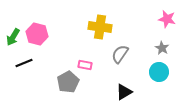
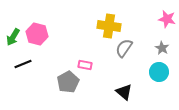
yellow cross: moved 9 px right, 1 px up
gray semicircle: moved 4 px right, 6 px up
black line: moved 1 px left, 1 px down
black triangle: rotated 48 degrees counterclockwise
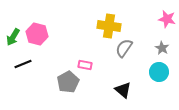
black triangle: moved 1 px left, 2 px up
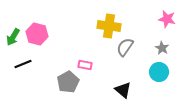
gray semicircle: moved 1 px right, 1 px up
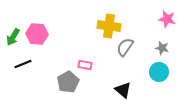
pink hexagon: rotated 10 degrees counterclockwise
gray star: rotated 16 degrees counterclockwise
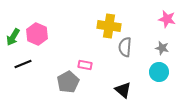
pink hexagon: rotated 20 degrees clockwise
gray semicircle: rotated 30 degrees counterclockwise
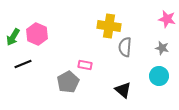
cyan circle: moved 4 px down
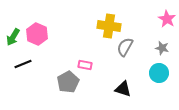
pink star: rotated 18 degrees clockwise
gray semicircle: rotated 24 degrees clockwise
cyan circle: moved 3 px up
black triangle: moved 1 px up; rotated 24 degrees counterclockwise
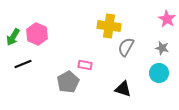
gray semicircle: moved 1 px right
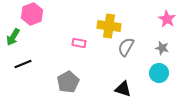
pink hexagon: moved 5 px left, 20 px up; rotated 15 degrees clockwise
pink rectangle: moved 6 px left, 22 px up
